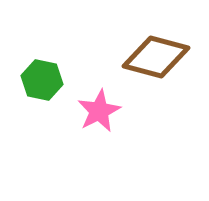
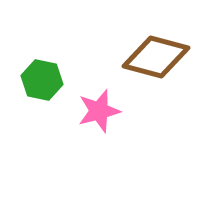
pink star: rotated 12 degrees clockwise
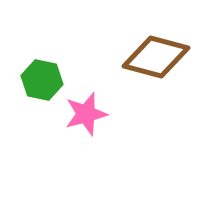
pink star: moved 13 px left, 3 px down
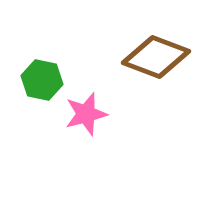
brown diamond: rotated 6 degrees clockwise
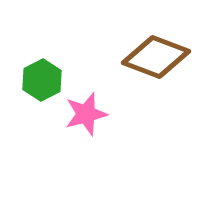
green hexagon: rotated 21 degrees clockwise
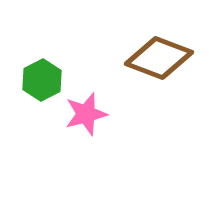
brown diamond: moved 3 px right, 1 px down
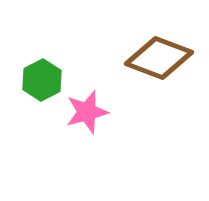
pink star: moved 1 px right, 2 px up
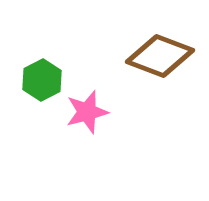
brown diamond: moved 1 px right, 2 px up
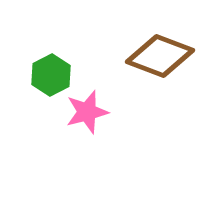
green hexagon: moved 9 px right, 5 px up
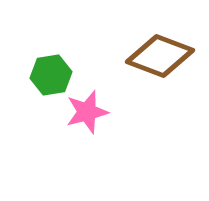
green hexagon: rotated 18 degrees clockwise
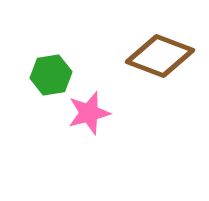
pink star: moved 2 px right, 1 px down
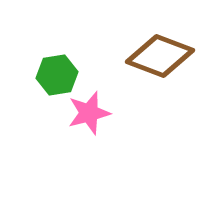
green hexagon: moved 6 px right
